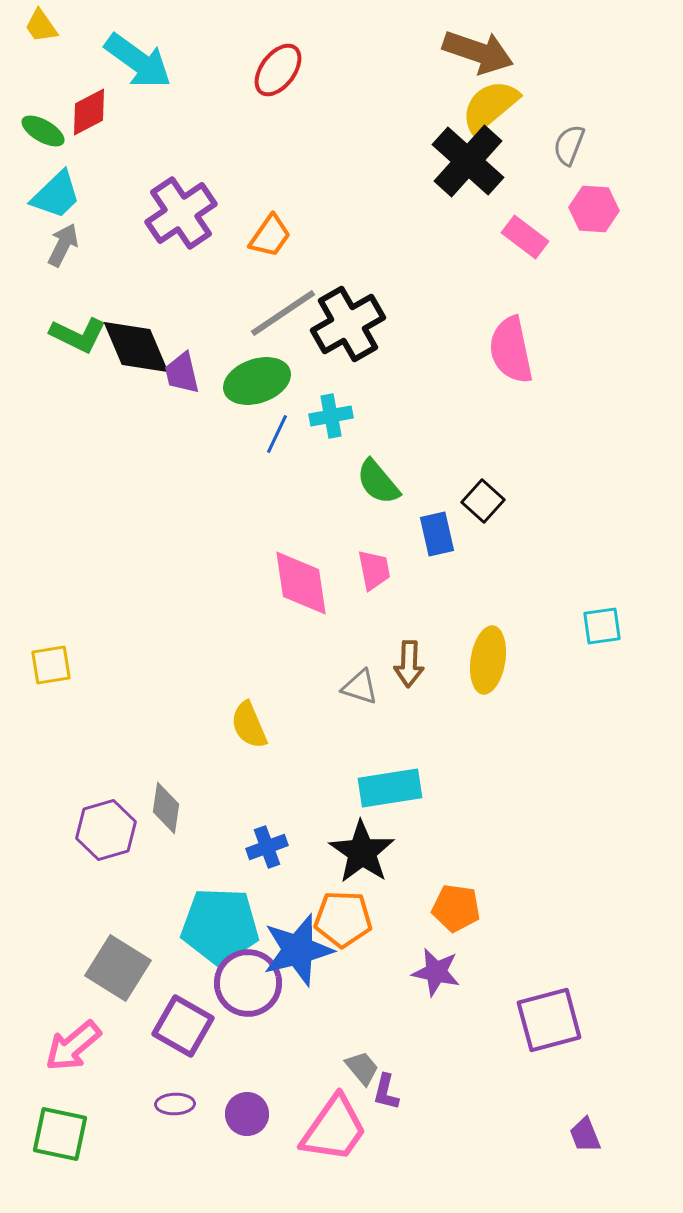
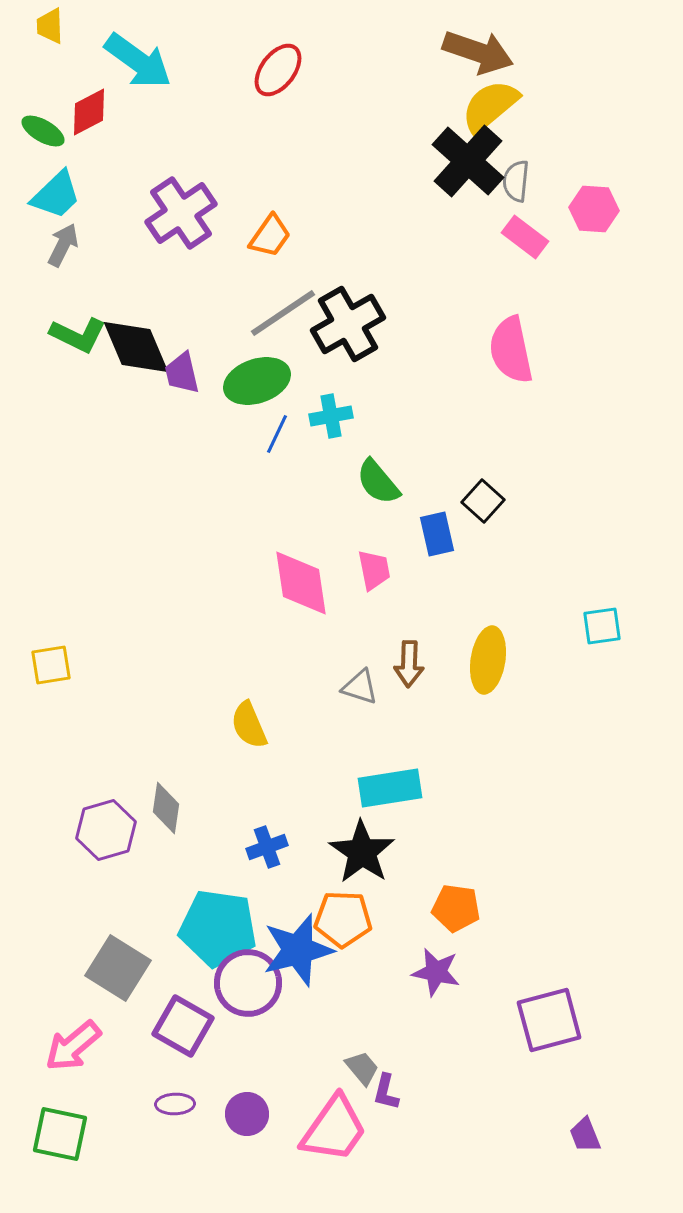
yellow trapezoid at (41, 26): moved 9 px right; rotated 33 degrees clockwise
gray semicircle at (569, 145): moved 53 px left, 36 px down; rotated 15 degrees counterclockwise
cyan pentagon at (220, 926): moved 2 px left, 2 px down; rotated 6 degrees clockwise
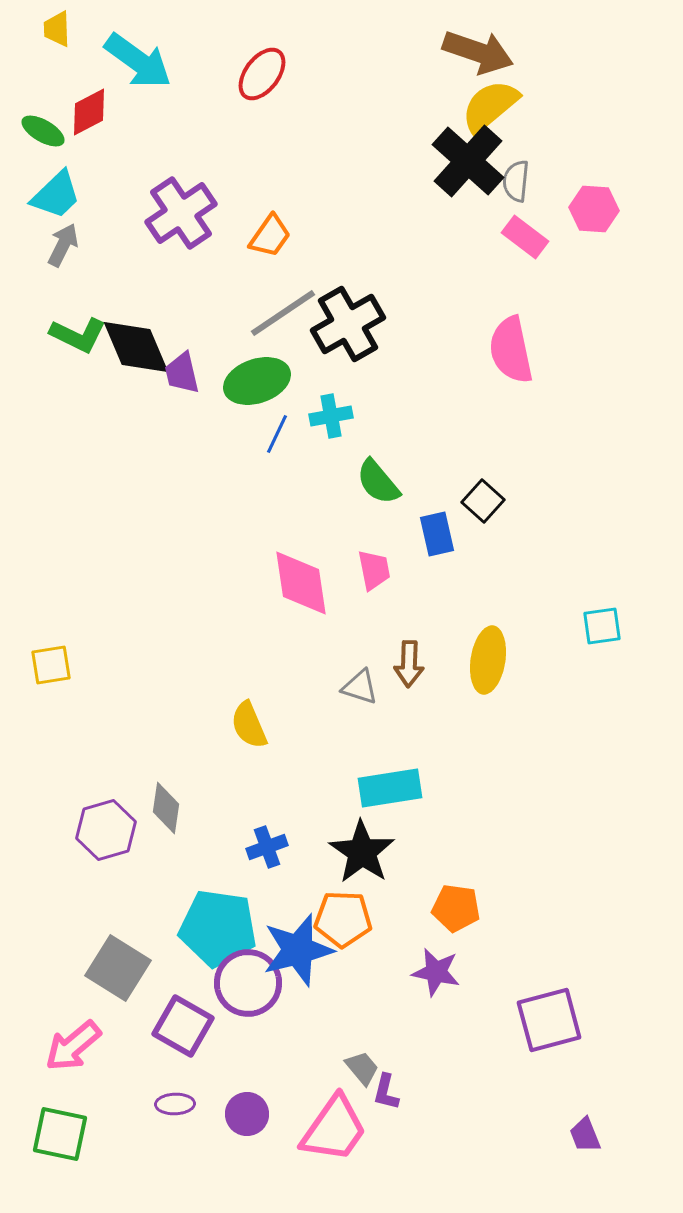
yellow trapezoid at (50, 26): moved 7 px right, 3 px down
red ellipse at (278, 70): moved 16 px left, 4 px down
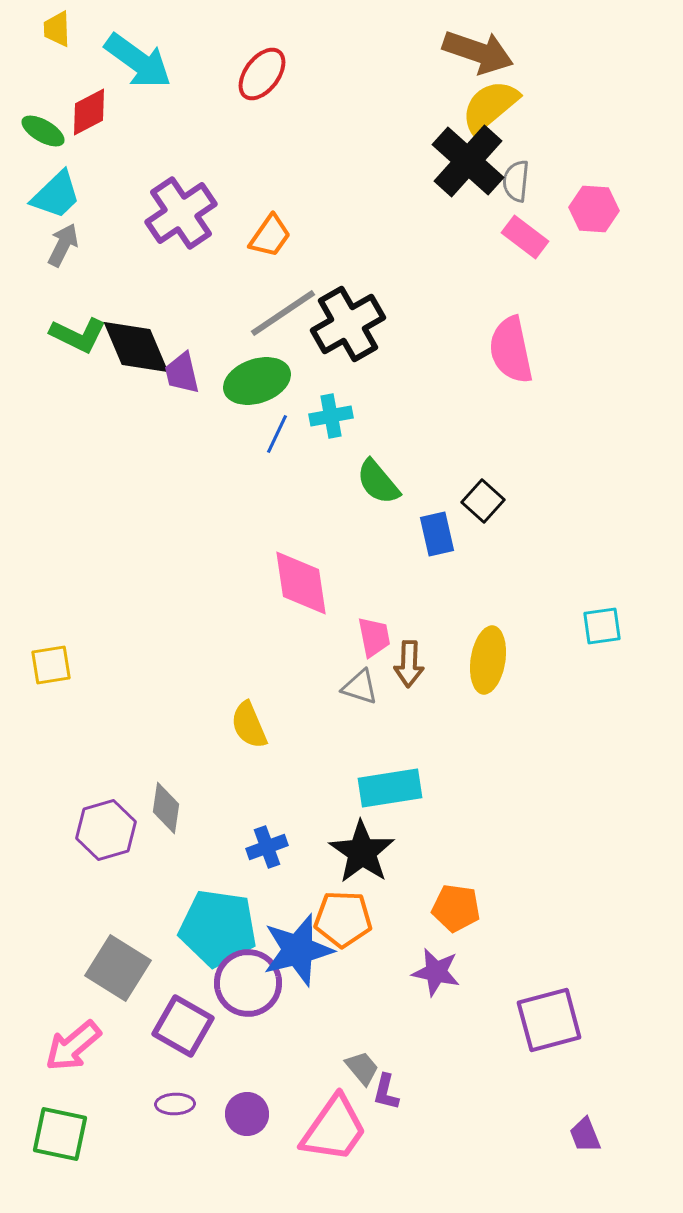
pink trapezoid at (374, 570): moved 67 px down
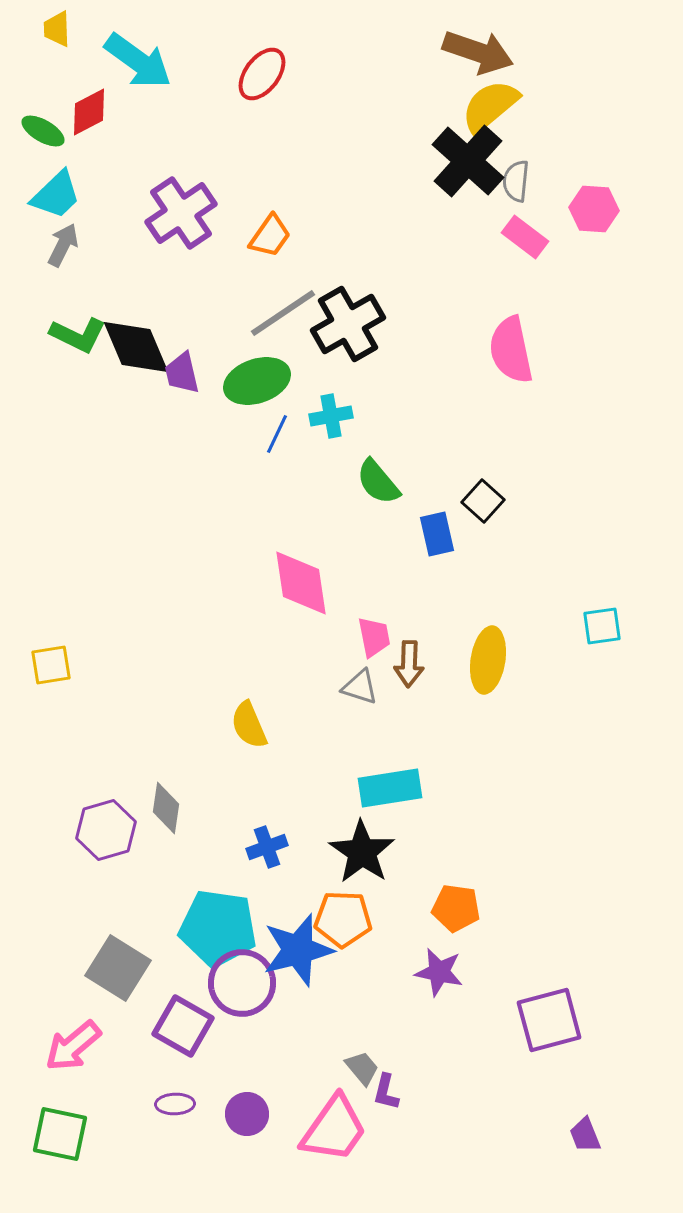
purple star at (436, 972): moved 3 px right
purple circle at (248, 983): moved 6 px left
